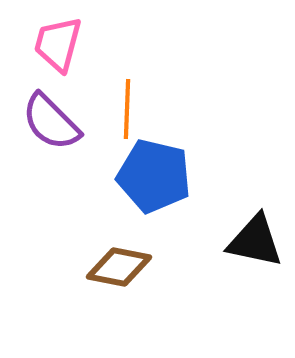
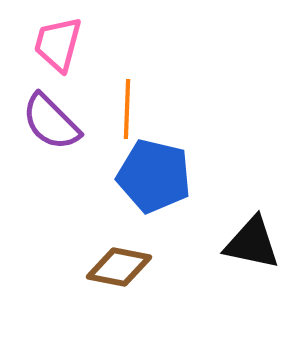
black triangle: moved 3 px left, 2 px down
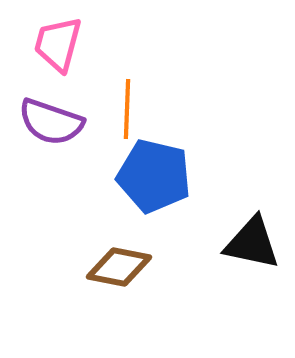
purple semicircle: rotated 26 degrees counterclockwise
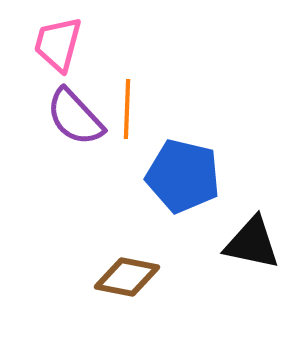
purple semicircle: moved 24 px right, 5 px up; rotated 28 degrees clockwise
blue pentagon: moved 29 px right
brown diamond: moved 8 px right, 10 px down
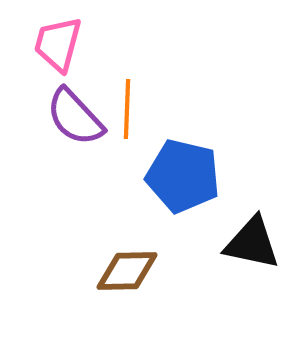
brown diamond: moved 6 px up; rotated 12 degrees counterclockwise
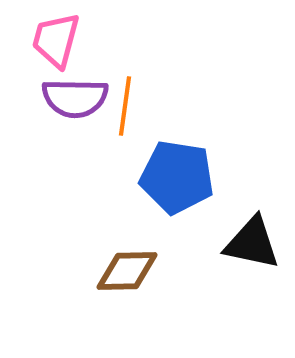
pink trapezoid: moved 2 px left, 4 px up
orange line: moved 2 px left, 3 px up; rotated 6 degrees clockwise
purple semicircle: moved 19 px up; rotated 46 degrees counterclockwise
blue pentagon: moved 6 px left, 1 px down; rotated 4 degrees counterclockwise
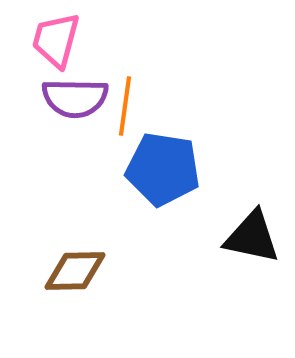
blue pentagon: moved 14 px left, 8 px up
black triangle: moved 6 px up
brown diamond: moved 52 px left
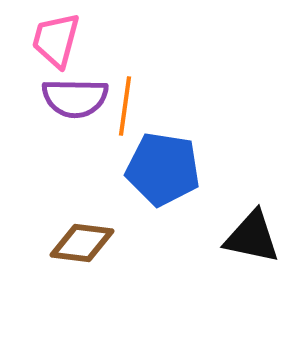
brown diamond: moved 7 px right, 28 px up; rotated 8 degrees clockwise
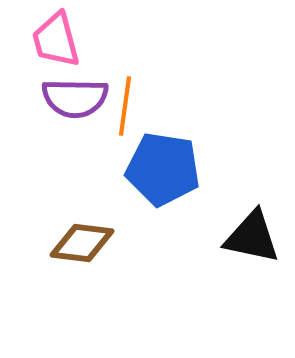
pink trapezoid: rotated 30 degrees counterclockwise
